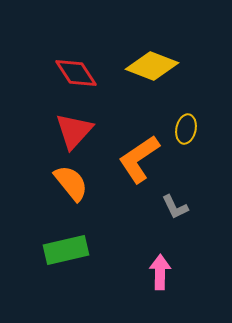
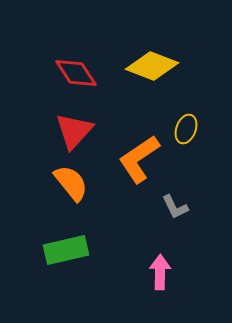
yellow ellipse: rotated 8 degrees clockwise
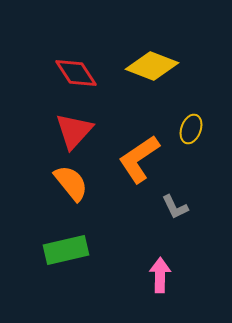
yellow ellipse: moved 5 px right
pink arrow: moved 3 px down
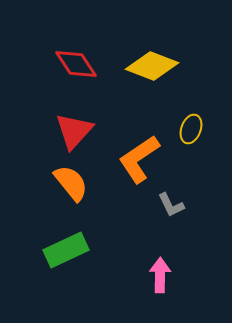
red diamond: moved 9 px up
gray L-shape: moved 4 px left, 2 px up
green rectangle: rotated 12 degrees counterclockwise
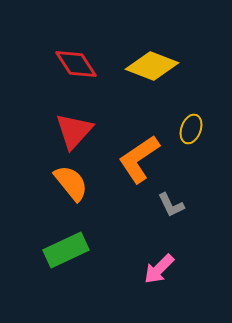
pink arrow: moved 1 px left, 6 px up; rotated 136 degrees counterclockwise
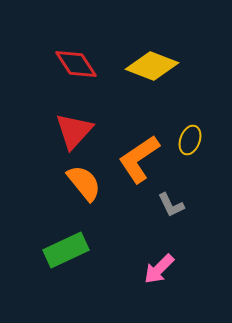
yellow ellipse: moved 1 px left, 11 px down
orange semicircle: moved 13 px right
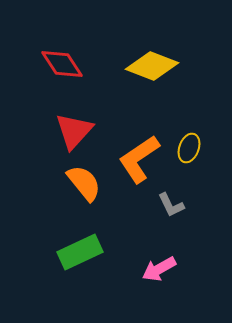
red diamond: moved 14 px left
yellow ellipse: moved 1 px left, 8 px down
green rectangle: moved 14 px right, 2 px down
pink arrow: rotated 16 degrees clockwise
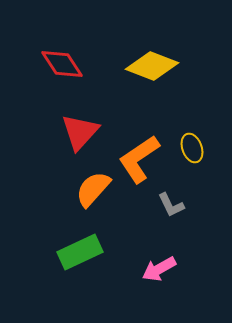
red triangle: moved 6 px right, 1 px down
yellow ellipse: moved 3 px right; rotated 40 degrees counterclockwise
orange semicircle: moved 9 px right, 6 px down; rotated 99 degrees counterclockwise
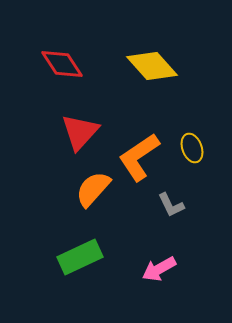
yellow diamond: rotated 27 degrees clockwise
orange L-shape: moved 2 px up
green rectangle: moved 5 px down
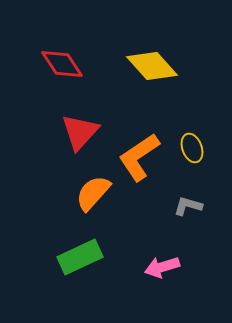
orange semicircle: moved 4 px down
gray L-shape: moved 17 px right, 1 px down; rotated 132 degrees clockwise
pink arrow: moved 3 px right, 2 px up; rotated 12 degrees clockwise
